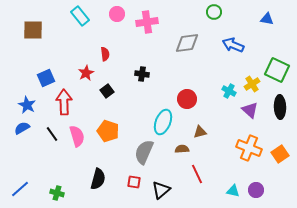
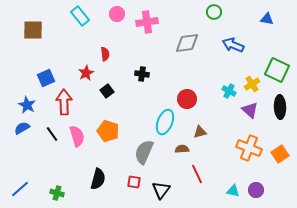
cyan ellipse: moved 2 px right
black triangle: rotated 12 degrees counterclockwise
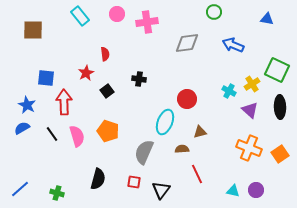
black cross: moved 3 px left, 5 px down
blue square: rotated 30 degrees clockwise
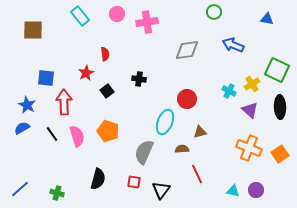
gray diamond: moved 7 px down
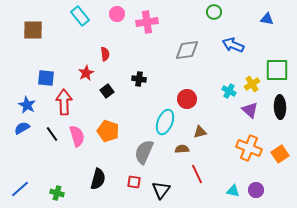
green square: rotated 25 degrees counterclockwise
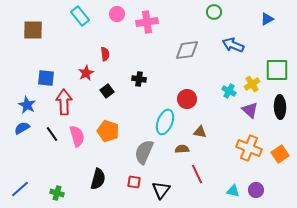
blue triangle: rotated 40 degrees counterclockwise
brown triangle: rotated 24 degrees clockwise
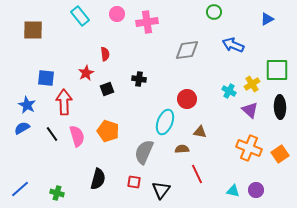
black square: moved 2 px up; rotated 16 degrees clockwise
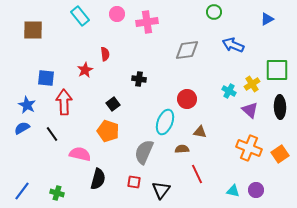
red star: moved 1 px left, 3 px up
black square: moved 6 px right, 15 px down; rotated 16 degrees counterclockwise
pink semicircle: moved 3 px right, 18 px down; rotated 60 degrees counterclockwise
blue line: moved 2 px right, 2 px down; rotated 12 degrees counterclockwise
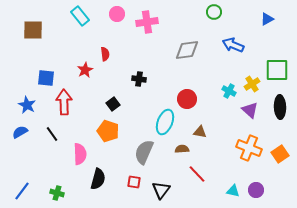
blue semicircle: moved 2 px left, 4 px down
pink semicircle: rotated 75 degrees clockwise
red line: rotated 18 degrees counterclockwise
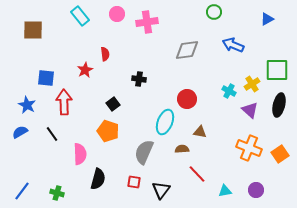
black ellipse: moved 1 px left, 2 px up; rotated 15 degrees clockwise
cyan triangle: moved 8 px left; rotated 24 degrees counterclockwise
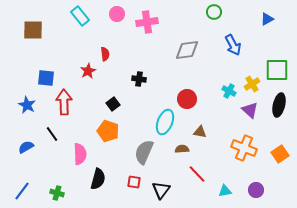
blue arrow: rotated 140 degrees counterclockwise
red star: moved 3 px right, 1 px down
blue semicircle: moved 6 px right, 15 px down
orange cross: moved 5 px left
